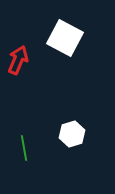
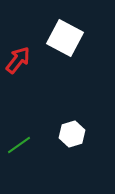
red arrow: rotated 16 degrees clockwise
green line: moved 5 px left, 3 px up; rotated 65 degrees clockwise
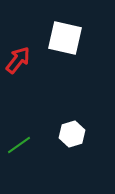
white square: rotated 15 degrees counterclockwise
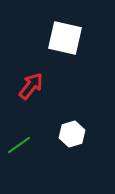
red arrow: moved 13 px right, 26 px down
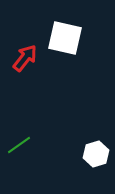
red arrow: moved 6 px left, 28 px up
white hexagon: moved 24 px right, 20 px down
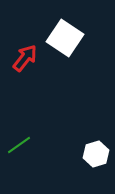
white square: rotated 21 degrees clockwise
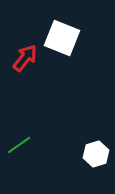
white square: moved 3 px left; rotated 12 degrees counterclockwise
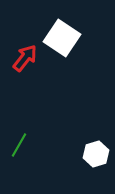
white square: rotated 12 degrees clockwise
green line: rotated 25 degrees counterclockwise
